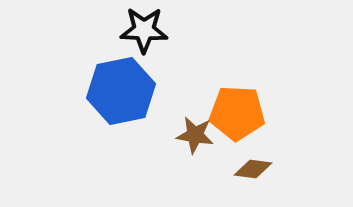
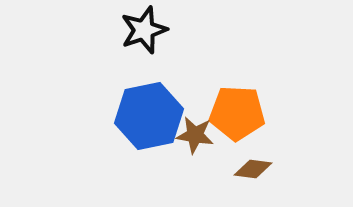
black star: rotated 21 degrees counterclockwise
blue hexagon: moved 28 px right, 25 px down
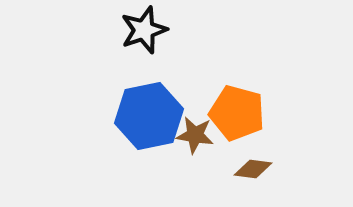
orange pentagon: rotated 12 degrees clockwise
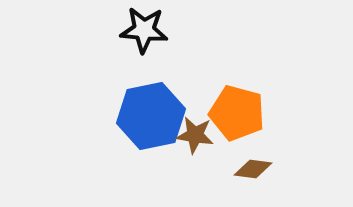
black star: rotated 24 degrees clockwise
blue hexagon: moved 2 px right
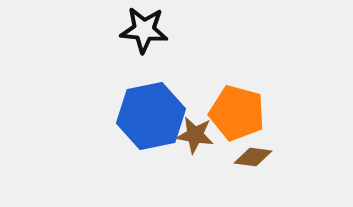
brown diamond: moved 12 px up
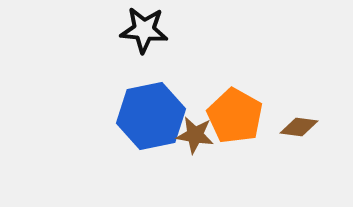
orange pentagon: moved 2 px left, 3 px down; rotated 14 degrees clockwise
brown diamond: moved 46 px right, 30 px up
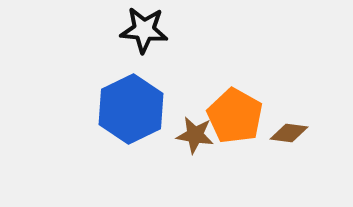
blue hexagon: moved 20 px left, 7 px up; rotated 14 degrees counterclockwise
brown diamond: moved 10 px left, 6 px down
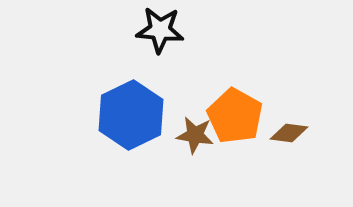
black star: moved 16 px right
blue hexagon: moved 6 px down
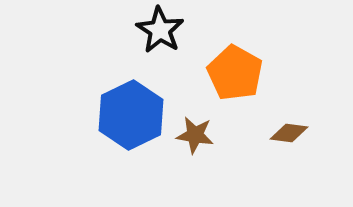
black star: rotated 27 degrees clockwise
orange pentagon: moved 43 px up
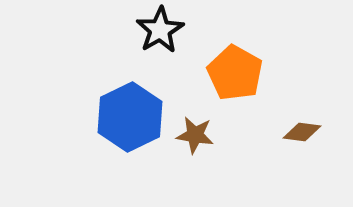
black star: rotated 9 degrees clockwise
blue hexagon: moved 1 px left, 2 px down
brown diamond: moved 13 px right, 1 px up
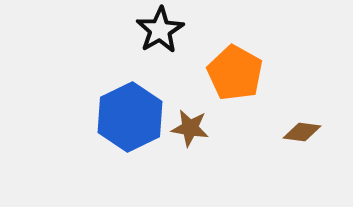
brown star: moved 5 px left, 7 px up
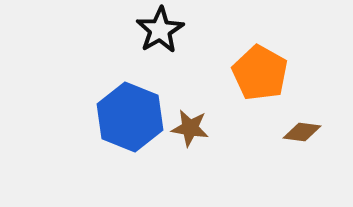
orange pentagon: moved 25 px right
blue hexagon: rotated 12 degrees counterclockwise
